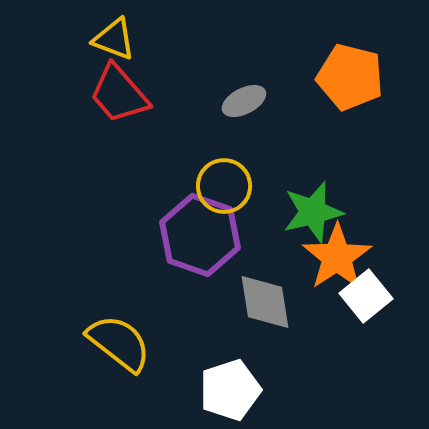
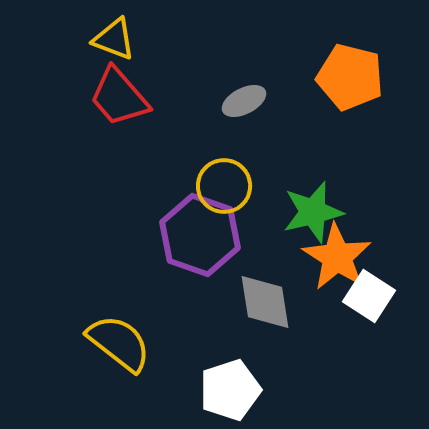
red trapezoid: moved 3 px down
orange star: rotated 6 degrees counterclockwise
white square: moved 3 px right; rotated 18 degrees counterclockwise
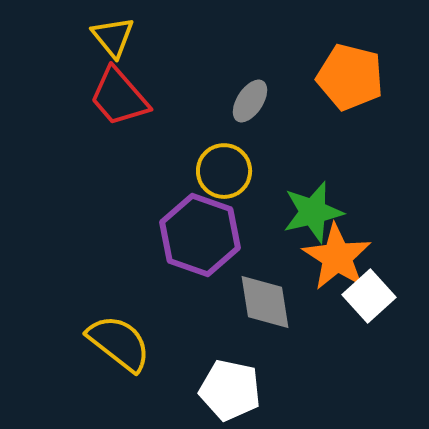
yellow triangle: moved 1 px left, 2 px up; rotated 30 degrees clockwise
gray ellipse: moved 6 px right; rotated 30 degrees counterclockwise
yellow circle: moved 15 px up
white square: rotated 15 degrees clockwise
white pentagon: rotated 30 degrees clockwise
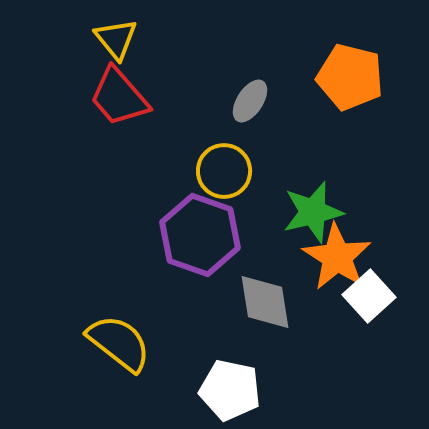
yellow triangle: moved 3 px right, 2 px down
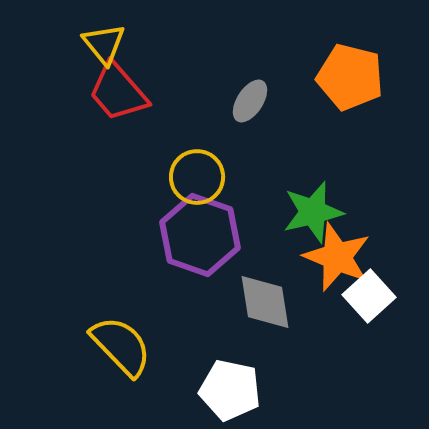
yellow triangle: moved 12 px left, 5 px down
red trapezoid: moved 1 px left, 5 px up
yellow circle: moved 27 px left, 6 px down
orange star: rotated 10 degrees counterclockwise
yellow semicircle: moved 2 px right, 3 px down; rotated 8 degrees clockwise
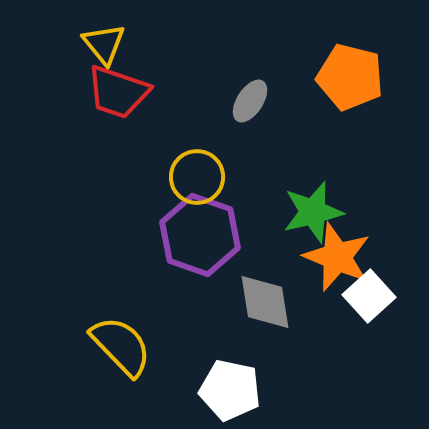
red trapezoid: rotated 30 degrees counterclockwise
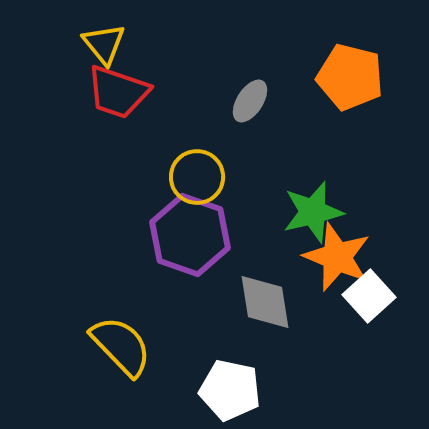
purple hexagon: moved 10 px left
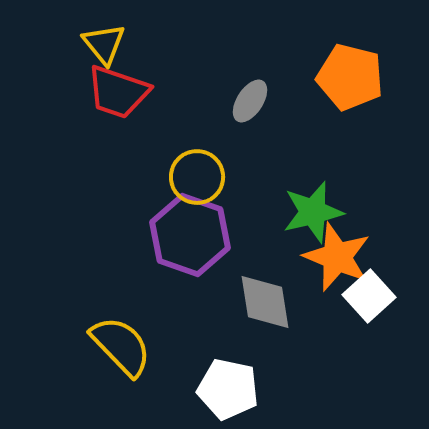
white pentagon: moved 2 px left, 1 px up
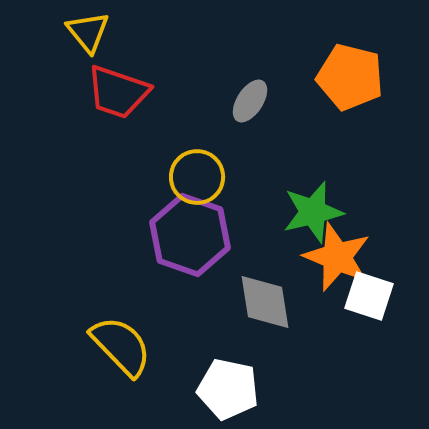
yellow triangle: moved 16 px left, 12 px up
white square: rotated 30 degrees counterclockwise
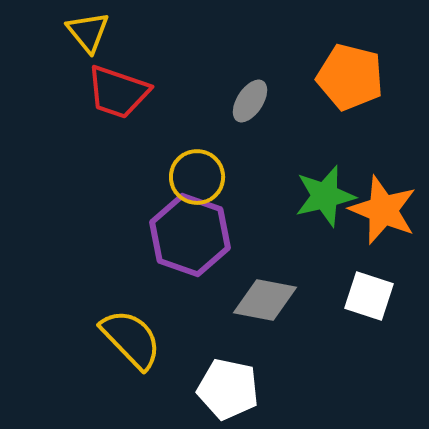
green star: moved 12 px right, 16 px up
orange star: moved 46 px right, 47 px up
gray diamond: moved 2 px up; rotated 70 degrees counterclockwise
yellow semicircle: moved 10 px right, 7 px up
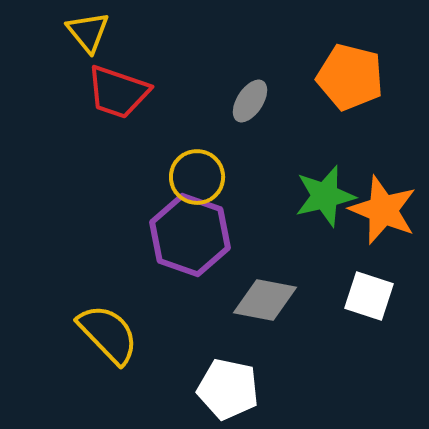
yellow semicircle: moved 23 px left, 5 px up
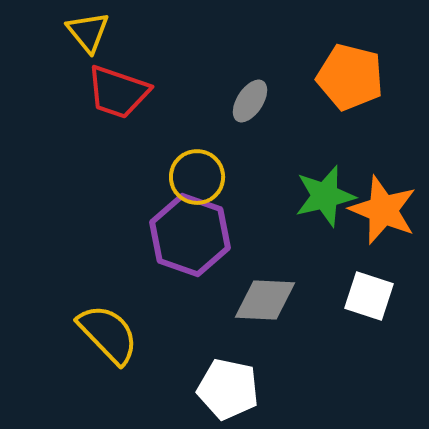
gray diamond: rotated 8 degrees counterclockwise
